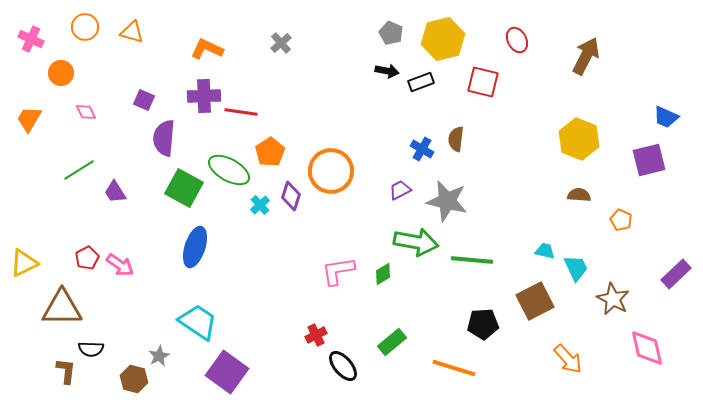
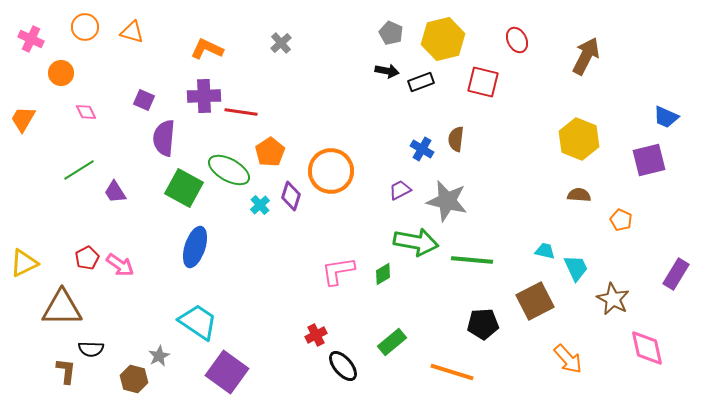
orange trapezoid at (29, 119): moved 6 px left
purple rectangle at (676, 274): rotated 16 degrees counterclockwise
orange line at (454, 368): moved 2 px left, 4 px down
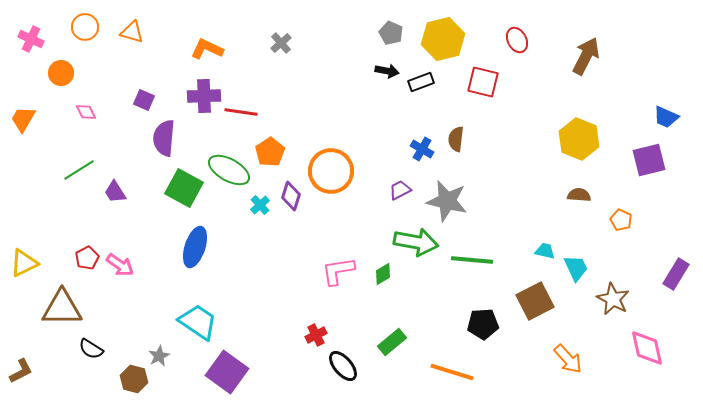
black semicircle at (91, 349): rotated 30 degrees clockwise
brown L-shape at (66, 371): moved 45 px left; rotated 56 degrees clockwise
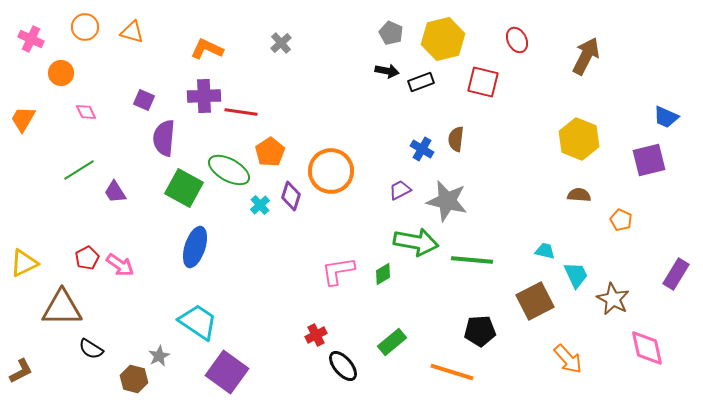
cyan trapezoid at (576, 268): moved 7 px down
black pentagon at (483, 324): moved 3 px left, 7 px down
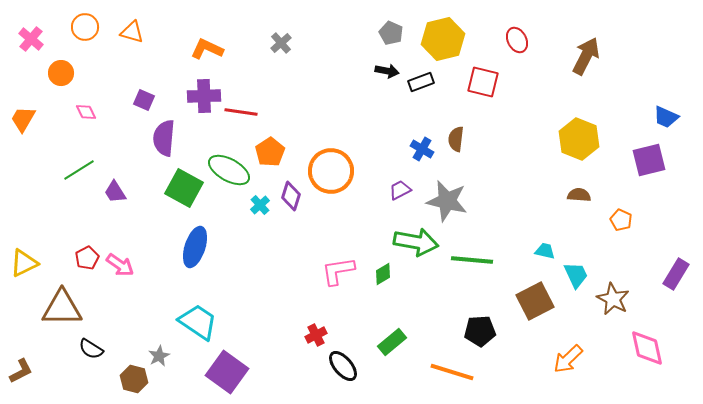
pink cross at (31, 39): rotated 15 degrees clockwise
orange arrow at (568, 359): rotated 88 degrees clockwise
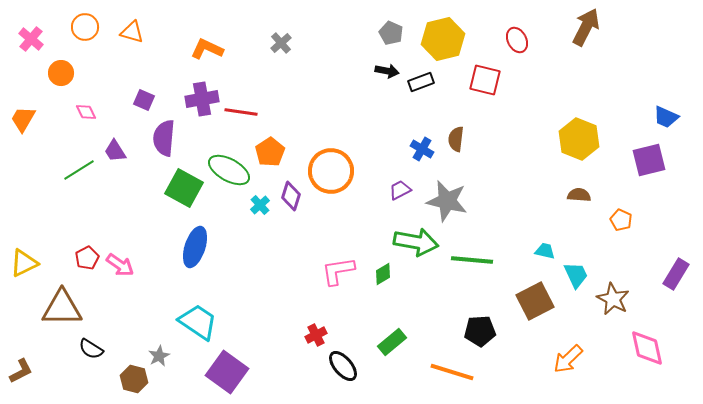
brown arrow at (586, 56): moved 29 px up
red square at (483, 82): moved 2 px right, 2 px up
purple cross at (204, 96): moved 2 px left, 3 px down; rotated 8 degrees counterclockwise
purple trapezoid at (115, 192): moved 41 px up
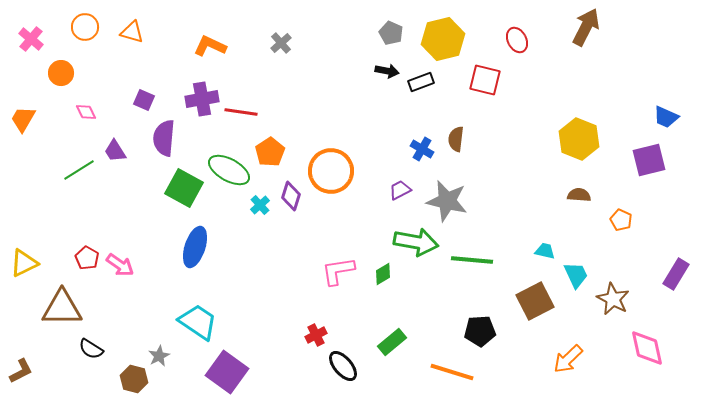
orange L-shape at (207, 49): moved 3 px right, 3 px up
red pentagon at (87, 258): rotated 15 degrees counterclockwise
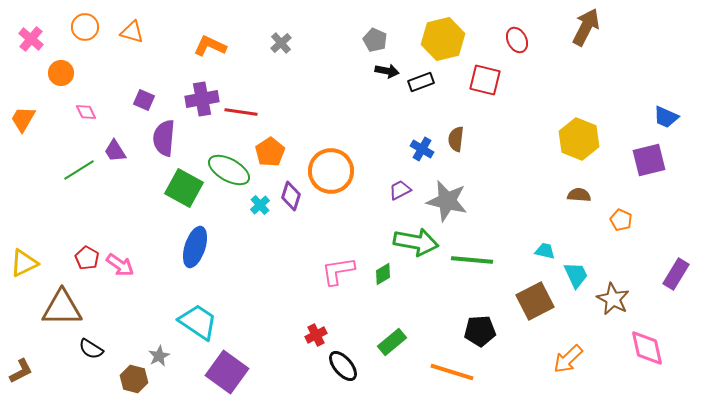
gray pentagon at (391, 33): moved 16 px left, 7 px down
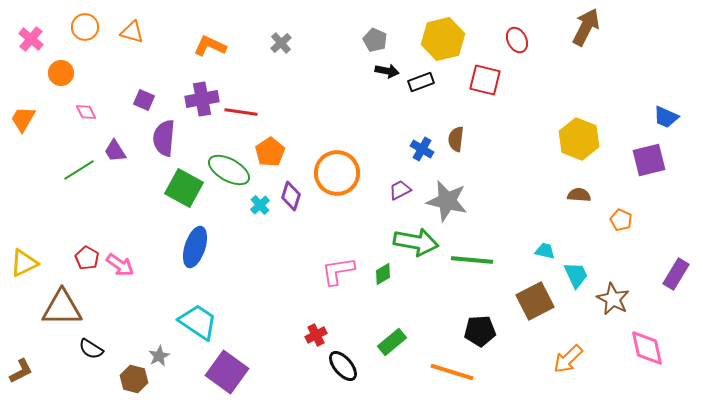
orange circle at (331, 171): moved 6 px right, 2 px down
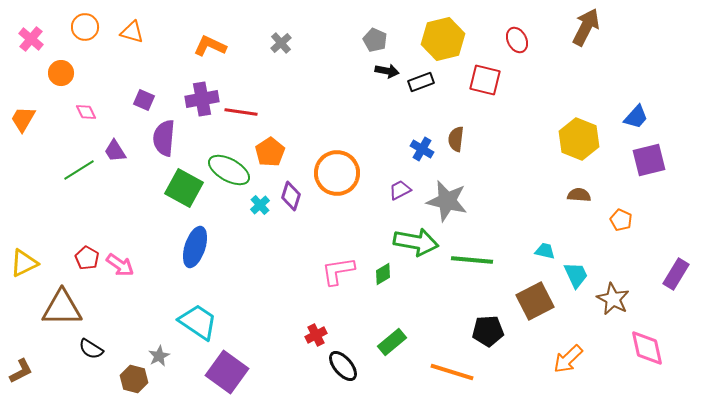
blue trapezoid at (666, 117): moved 30 px left; rotated 72 degrees counterclockwise
black pentagon at (480, 331): moved 8 px right
